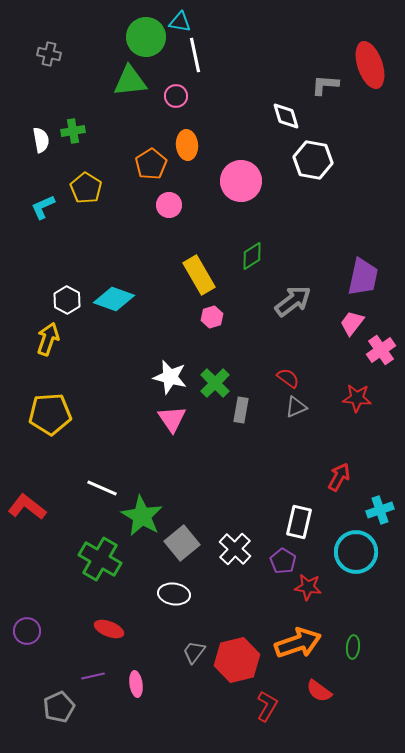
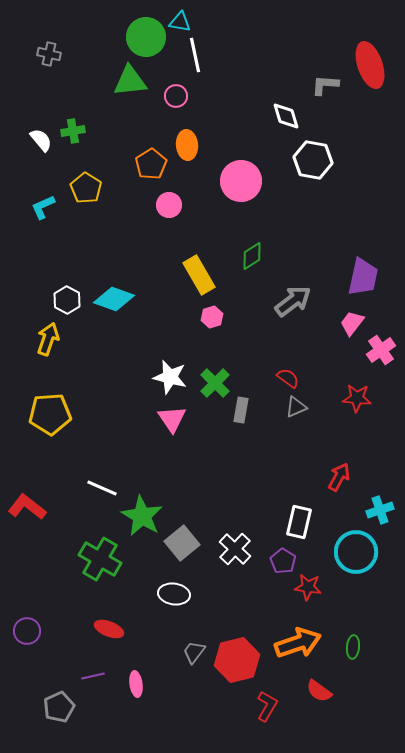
white semicircle at (41, 140): rotated 30 degrees counterclockwise
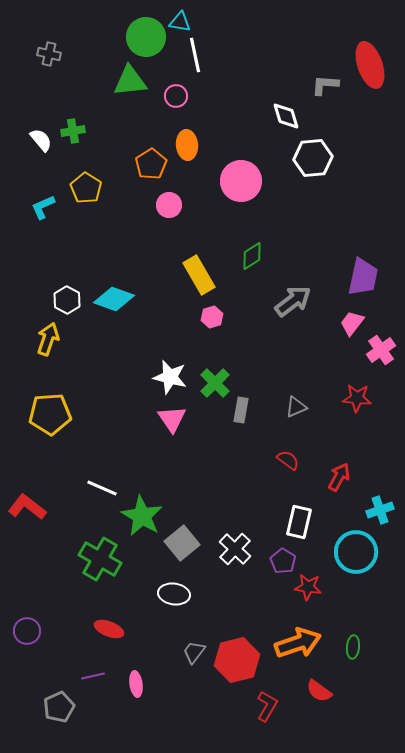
white hexagon at (313, 160): moved 2 px up; rotated 15 degrees counterclockwise
red semicircle at (288, 378): moved 82 px down
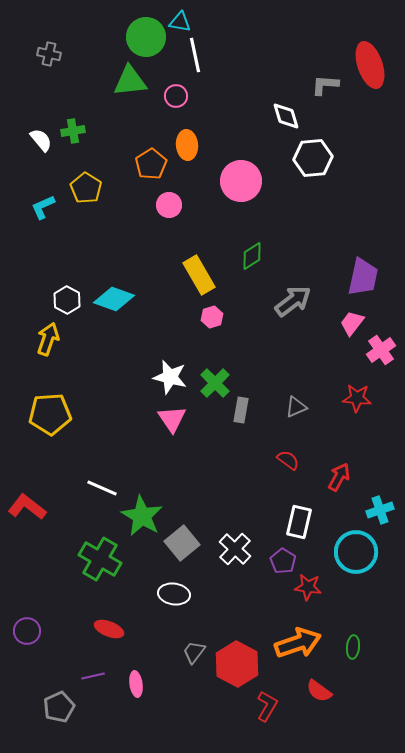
red hexagon at (237, 660): moved 4 px down; rotated 18 degrees counterclockwise
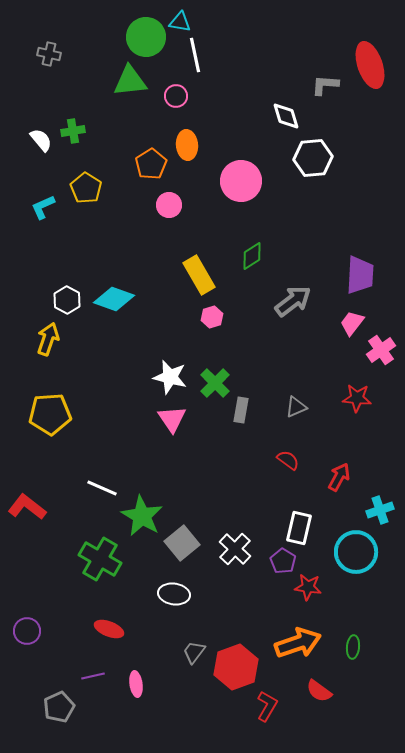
purple trapezoid at (363, 277): moved 3 px left, 2 px up; rotated 9 degrees counterclockwise
white rectangle at (299, 522): moved 6 px down
red hexagon at (237, 664): moved 1 px left, 3 px down; rotated 12 degrees clockwise
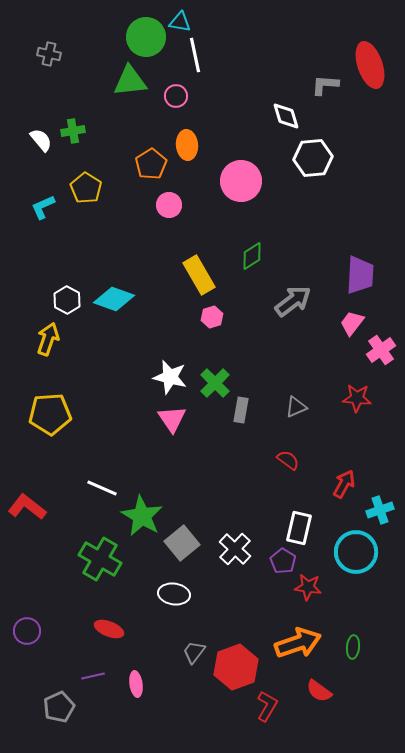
red arrow at (339, 477): moved 5 px right, 7 px down
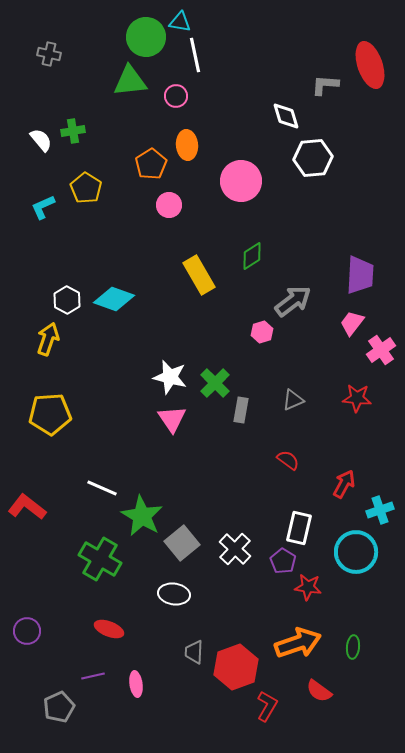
pink hexagon at (212, 317): moved 50 px right, 15 px down
gray triangle at (296, 407): moved 3 px left, 7 px up
gray trapezoid at (194, 652): rotated 35 degrees counterclockwise
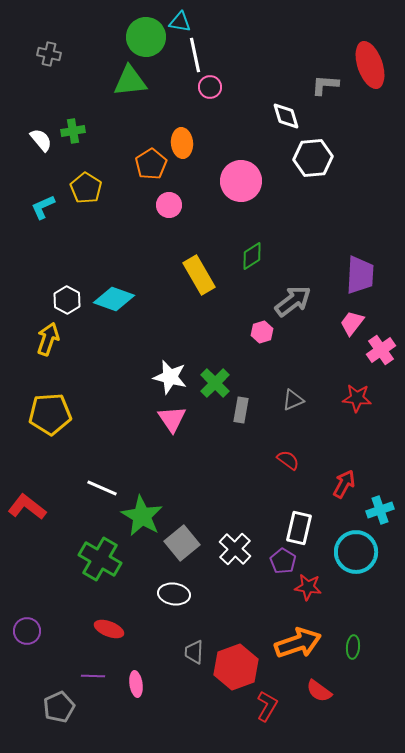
pink circle at (176, 96): moved 34 px right, 9 px up
orange ellipse at (187, 145): moved 5 px left, 2 px up
purple line at (93, 676): rotated 15 degrees clockwise
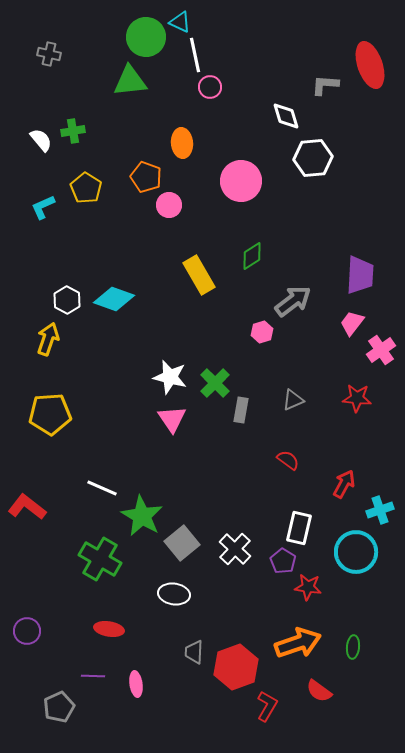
cyan triangle at (180, 22): rotated 15 degrees clockwise
orange pentagon at (151, 164): moved 5 px left, 13 px down; rotated 20 degrees counterclockwise
red ellipse at (109, 629): rotated 12 degrees counterclockwise
